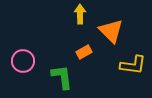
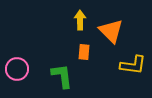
yellow arrow: moved 6 px down
orange rectangle: rotated 56 degrees counterclockwise
pink circle: moved 6 px left, 8 px down
green L-shape: moved 1 px up
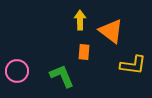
orange triangle: rotated 8 degrees counterclockwise
pink circle: moved 2 px down
green L-shape: rotated 16 degrees counterclockwise
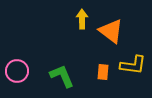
yellow arrow: moved 2 px right, 1 px up
orange rectangle: moved 19 px right, 20 px down
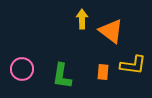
pink circle: moved 5 px right, 2 px up
green L-shape: rotated 148 degrees counterclockwise
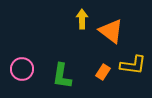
orange rectangle: rotated 28 degrees clockwise
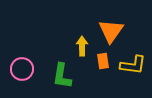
yellow arrow: moved 27 px down
orange triangle: rotated 28 degrees clockwise
orange rectangle: moved 11 px up; rotated 42 degrees counterclockwise
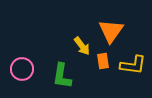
yellow arrow: rotated 144 degrees clockwise
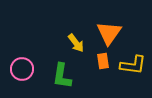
orange triangle: moved 2 px left, 2 px down
yellow arrow: moved 6 px left, 3 px up
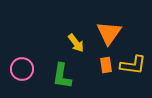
orange rectangle: moved 3 px right, 4 px down
